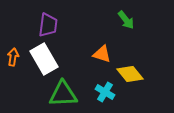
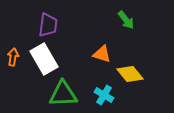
cyan cross: moved 1 px left, 3 px down
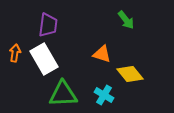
orange arrow: moved 2 px right, 4 px up
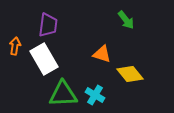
orange arrow: moved 7 px up
cyan cross: moved 9 px left
